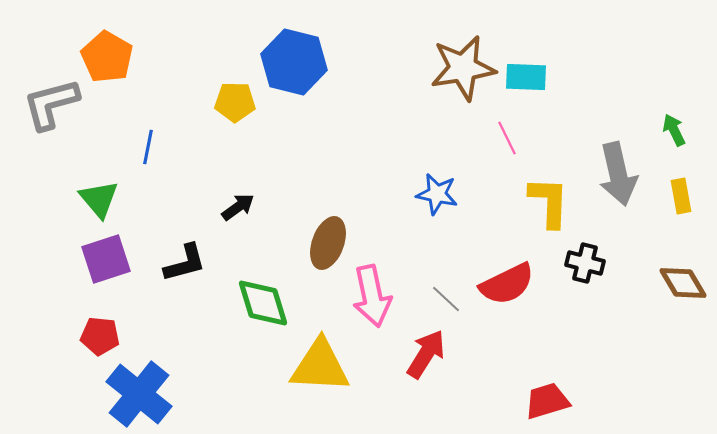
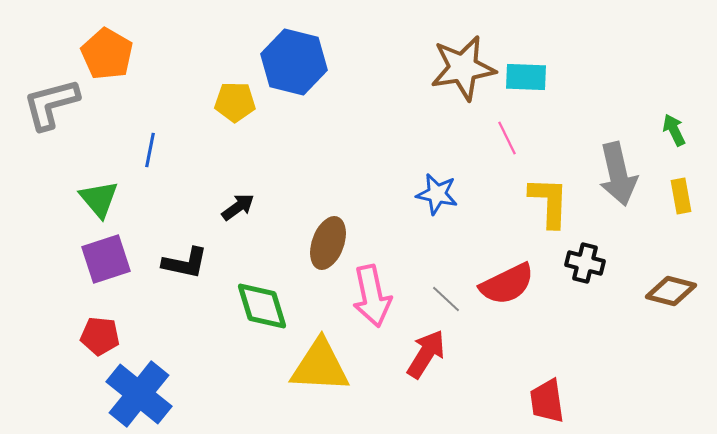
orange pentagon: moved 3 px up
blue line: moved 2 px right, 3 px down
black L-shape: rotated 27 degrees clockwise
brown diamond: moved 12 px left, 8 px down; rotated 45 degrees counterclockwise
green diamond: moved 1 px left, 3 px down
red trapezoid: rotated 81 degrees counterclockwise
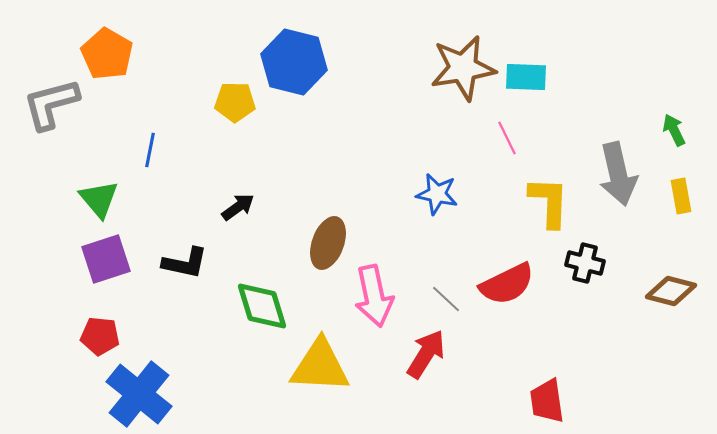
pink arrow: moved 2 px right
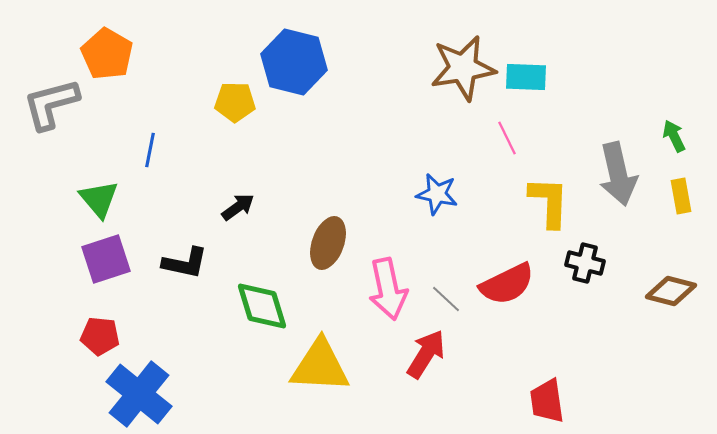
green arrow: moved 6 px down
pink arrow: moved 14 px right, 7 px up
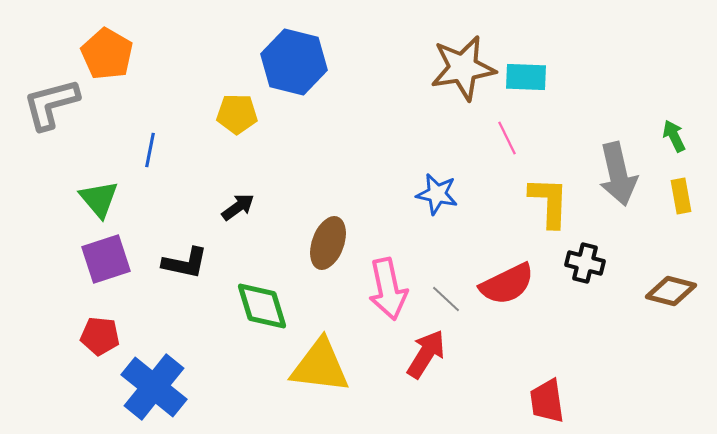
yellow pentagon: moved 2 px right, 12 px down
yellow triangle: rotated 4 degrees clockwise
blue cross: moved 15 px right, 7 px up
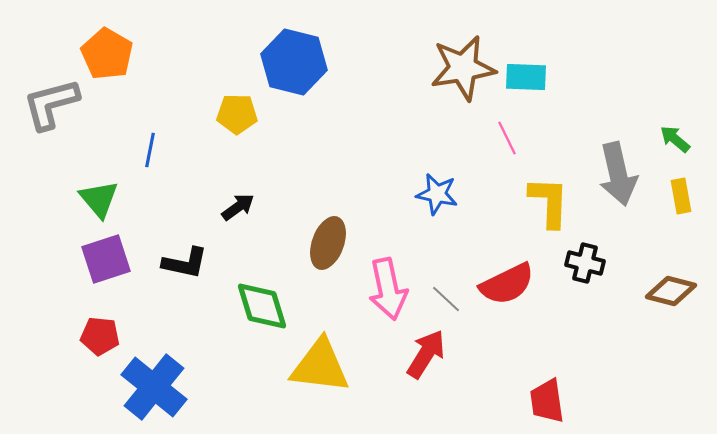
green arrow: moved 1 px right, 3 px down; rotated 24 degrees counterclockwise
